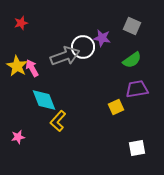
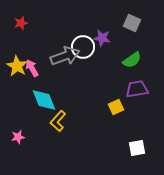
gray square: moved 3 px up
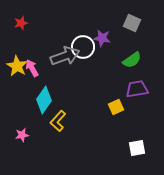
cyan diamond: rotated 56 degrees clockwise
pink star: moved 4 px right, 2 px up
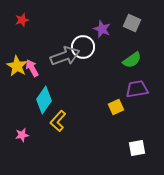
red star: moved 1 px right, 3 px up
purple star: moved 9 px up; rotated 12 degrees clockwise
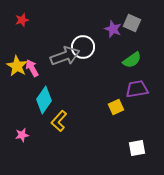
purple star: moved 11 px right
yellow L-shape: moved 1 px right
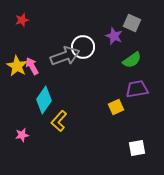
purple star: moved 1 px right, 7 px down
pink arrow: moved 2 px up
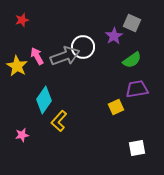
purple star: rotated 18 degrees clockwise
pink arrow: moved 5 px right, 10 px up
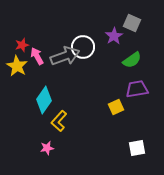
red star: moved 25 px down
pink star: moved 25 px right, 13 px down
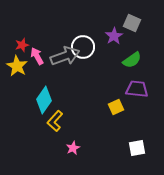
purple trapezoid: rotated 15 degrees clockwise
yellow L-shape: moved 4 px left
pink star: moved 26 px right; rotated 16 degrees counterclockwise
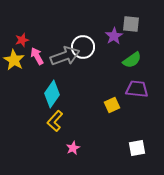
gray square: moved 1 px left, 1 px down; rotated 18 degrees counterclockwise
red star: moved 5 px up
yellow star: moved 3 px left, 6 px up
cyan diamond: moved 8 px right, 6 px up
yellow square: moved 4 px left, 2 px up
